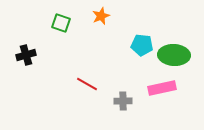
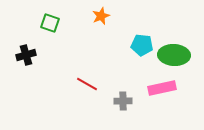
green square: moved 11 px left
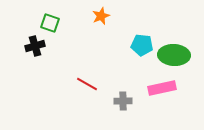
black cross: moved 9 px right, 9 px up
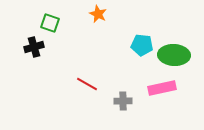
orange star: moved 3 px left, 2 px up; rotated 24 degrees counterclockwise
black cross: moved 1 px left, 1 px down
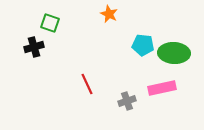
orange star: moved 11 px right
cyan pentagon: moved 1 px right
green ellipse: moved 2 px up
red line: rotated 35 degrees clockwise
gray cross: moved 4 px right; rotated 18 degrees counterclockwise
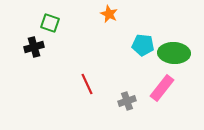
pink rectangle: rotated 40 degrees counterclockwise
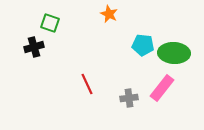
gray cross: moved 2 px right, 3 px up; rotated 12 degrees clockwise
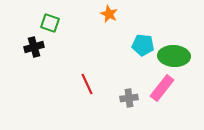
green ellipse: moved 3 px down
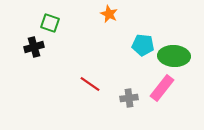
red line: moved 3 px right; rotated 30 degrees counterclockwise
